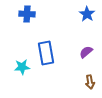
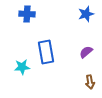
blue star: moved 1 px left; rotated 21 degrees clockwise
blue rectangle: moved 1 px up
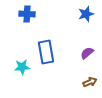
purple semicircle: moved 1 px right, 1 px down
brown arrow: rotated 104 degrees counterclockwise
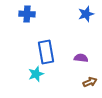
purple semicircle: moved 6 px left, 5 px down; rotated 48 degrees clockwise
cyan star: moved 14 px right, 7 px down; rotated 14 degrees counterclockwise
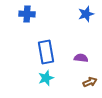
cyan star: moved 10 px right, 4 px down
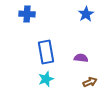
blue star: rotated 14 degrees counterclockwise
cyan star: moved 1 px down
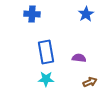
blue cross: moved 5 px right
purple semicircle: moved 2 px left
cyan star: rotated 21 degrees clockwise
